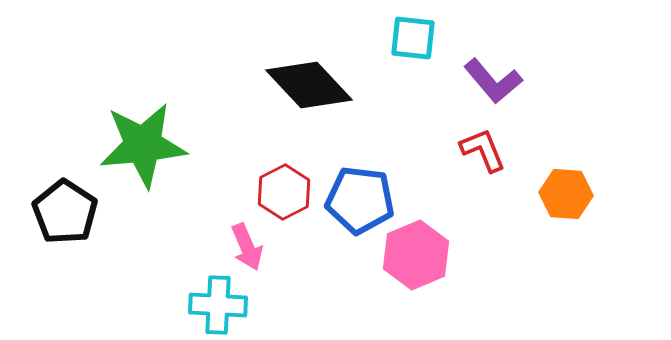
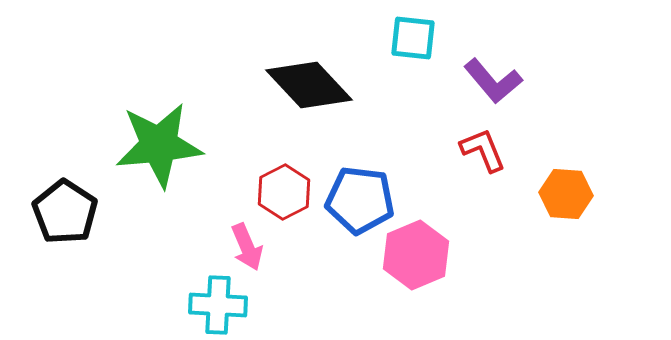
green star: moved 16 px right
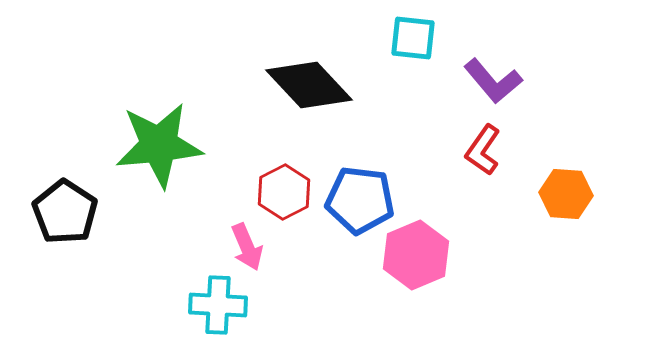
red L-shape: rotated 123 degrees counterclockwise
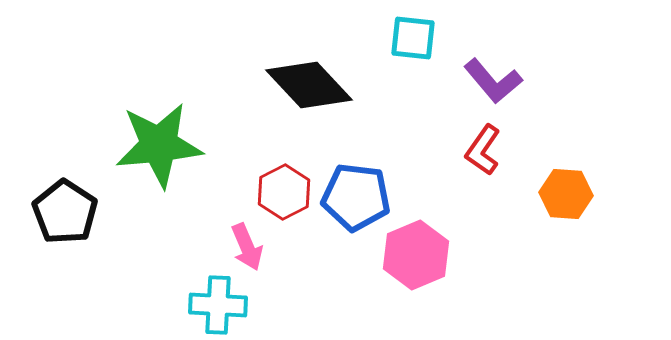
blue pentagon: moved 4 px left, 3 px up
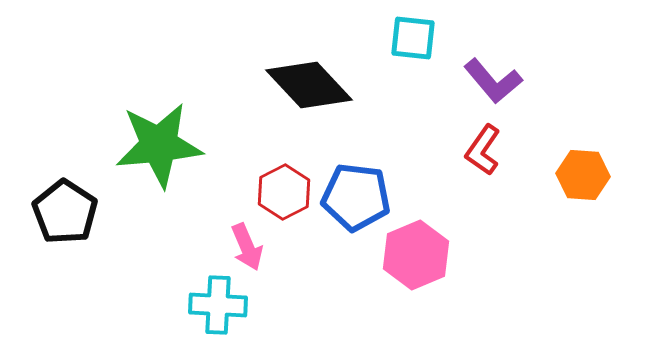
orange hexagon: moved 17 px right, 19 px up
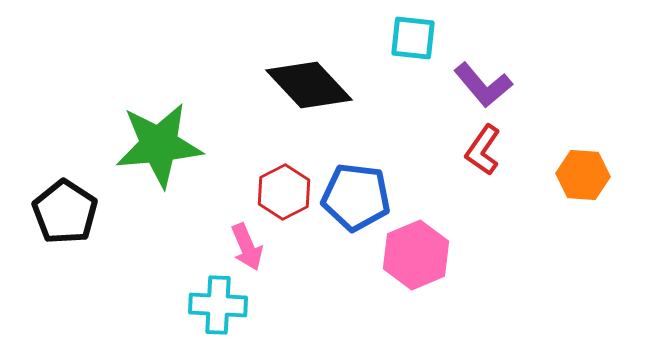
purple L-shape: moved 10 px left, 4 px down
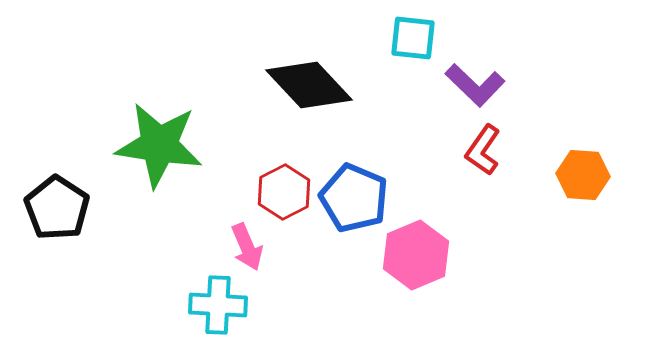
purple L-shape: moved 8 px left; rotated 6 degrees counterclockwise
green star: rotated 14 degrees clockwise
blue pentagon: moved 2 px left, 1 px down; rotated 16 degrees clockwise
black pentagon: moved 8 px left, 4 px up
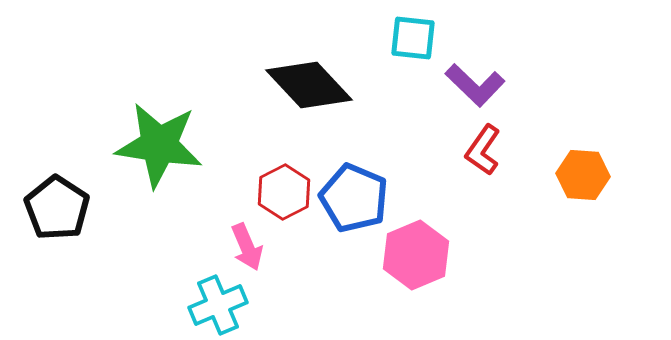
cyan cross: rotated 26 degrees counterclockwise
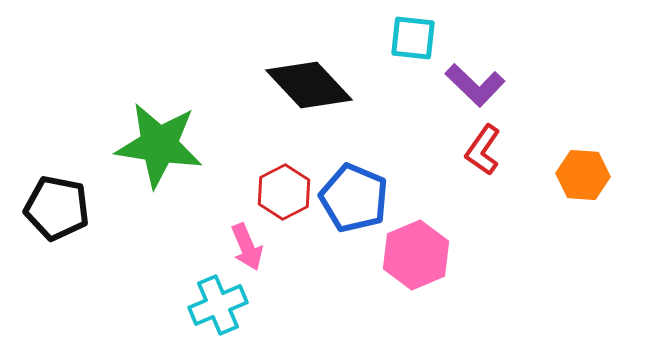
black pentagon: rotated 22 degrees counterclockwise
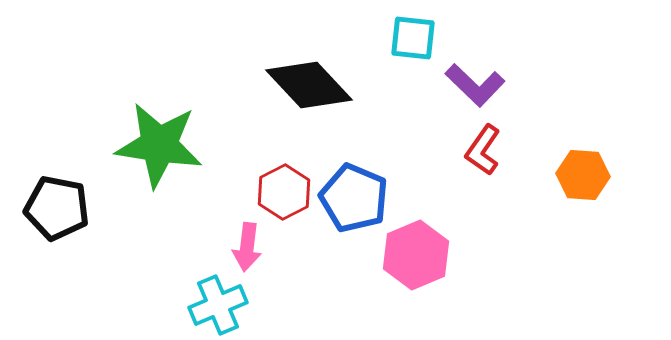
pink arrow: rotated 30 degrees clockwise
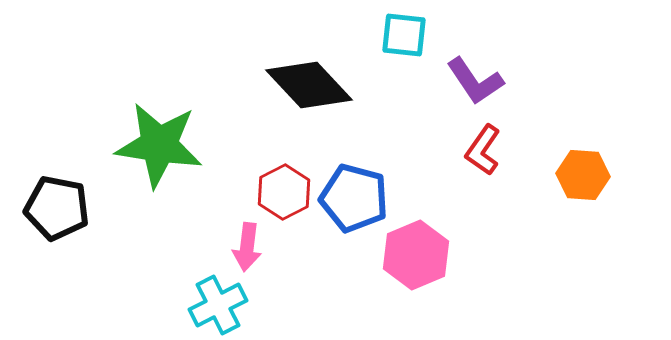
cyan square: moved 9 px left, 3 px up
purple L-shape: moved 4 px up; rotated 12 degrees clockwise
blue pentagon: rotated 8 degrees counterclockwise
cyan cross: rotated 4 degrees counterclockwise
